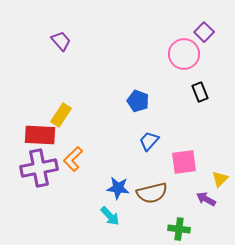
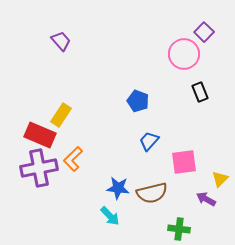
red rectangle: rotated 20 degrees clockwise
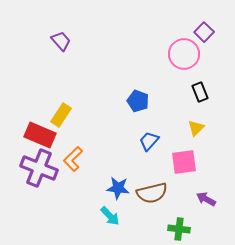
purple cross: rotated 33 degrees clockwise
yellow triangle: moved 24 px left, 51 px up
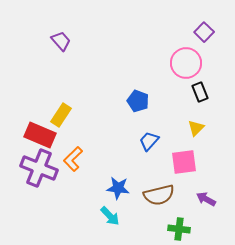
pink circle: moved 2 px right, 9 px down
brown semicircle: moved 7 px right, 2 px down
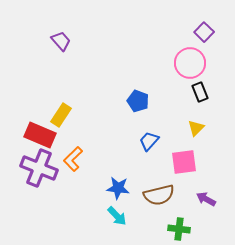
pink circle: moved 4 px right
cyan arrow: moved 7 px right
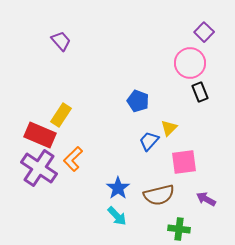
yellow triangle: moved 27 px left
purple cross: rotated 12 degrees clockwise
blue star: rotated 30 degrees clockwise
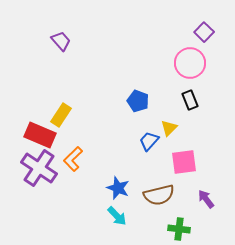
black rectangle: moved 10 px left, 8 px down
blue star: rotated 15 degrees counterclockwise
purple arrow: rotated 24 degrees clockwise
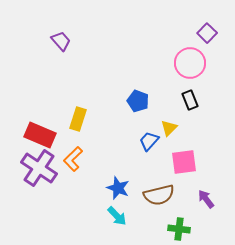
purple square: moved 3 px right, 1 px down
yellow rectangle: moved 17 px right, 4 px down; rotated 15 degrees counterclockwise
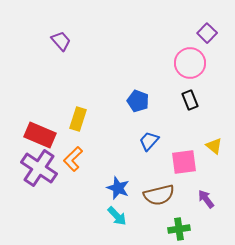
yellow triangle: moved 45 px right, 18 px down; rotated 36 degrees counterclockwise
green cross: rotated 15 degrees counterclockwise
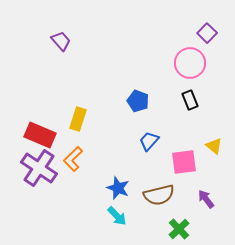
green cross: rotated 35 degrees counterclockwise
